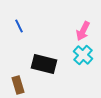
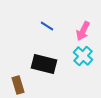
blue line: moved 28 px right; rotated 32 degrees counterclockwise
cyan cross: moved 1 px down
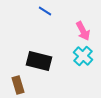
blue line: moved 2 px left, 15 px up
pink arrow: rotated 54 degrees counterclockwise
black rectangle: moved 5 px left, 3 px up
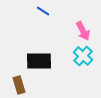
blue line: moved 2 px left
black rectangle: rotated 15 degrees counterclockwise
brown rectangle: moved 1 px right
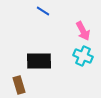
cyan cross: rotated 18 degrees counterclockwise
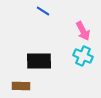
brown rectangle: moved 2 px right, 1 px down; rotated 72 degrees counterclockwise
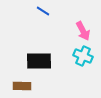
brown rectangle: moved 1 px right
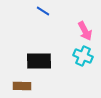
pink arrow: moved 2 px right
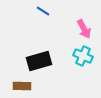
pink arrow: moved 1 px left, 2 px up
black rectangle: rotated 15 degrees counterclockwise
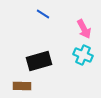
blue line: moved 3 px down
cyan cross: moved 1 px up
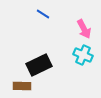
black rectangle: moved 4 px down; rotated 10 degrees counterclockwise
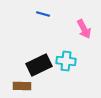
blue line: rotated 16 degrees counterclockwise
cyan cross: moved 17 px left, 6 px down; rotated 18 degrees counterclockwise
